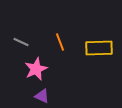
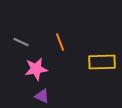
yellow rectangle: moved 3 px right, 14 px down
pink star: rotated 15 degrees clockwise
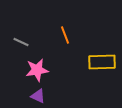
orange line: moved 5 px right, 7 px up
pink star: moved 1 px right, 1 px down
purple triangle: moved 4 px left
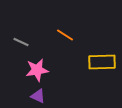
orange line: rotated 36 degrees counterclockwise
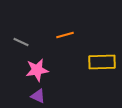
orange line: rotated 48 degrees counterclockwise
